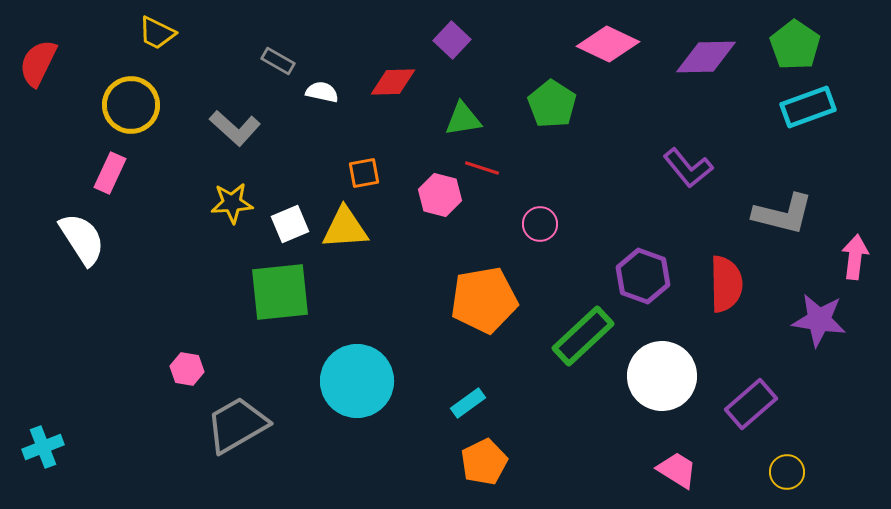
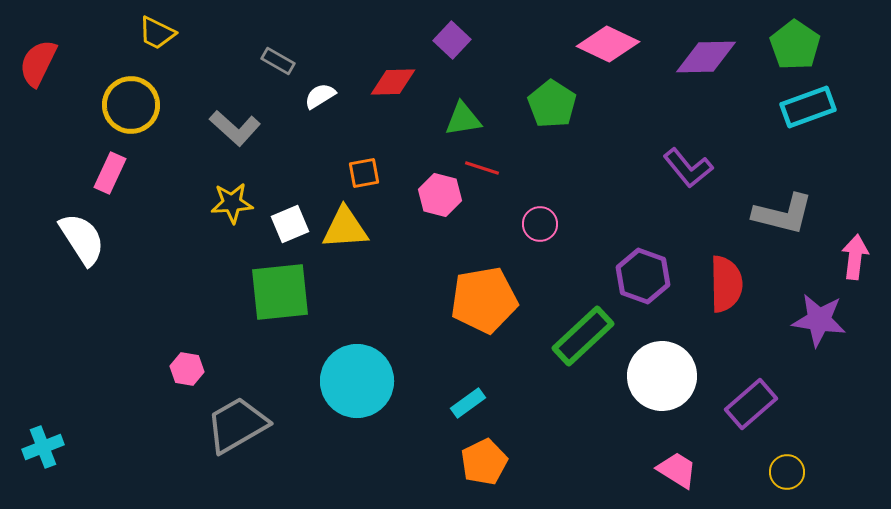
white semicircle at (322, 92): moved 2 px left, 4 px down; rotated 44 degrees counterclockwise
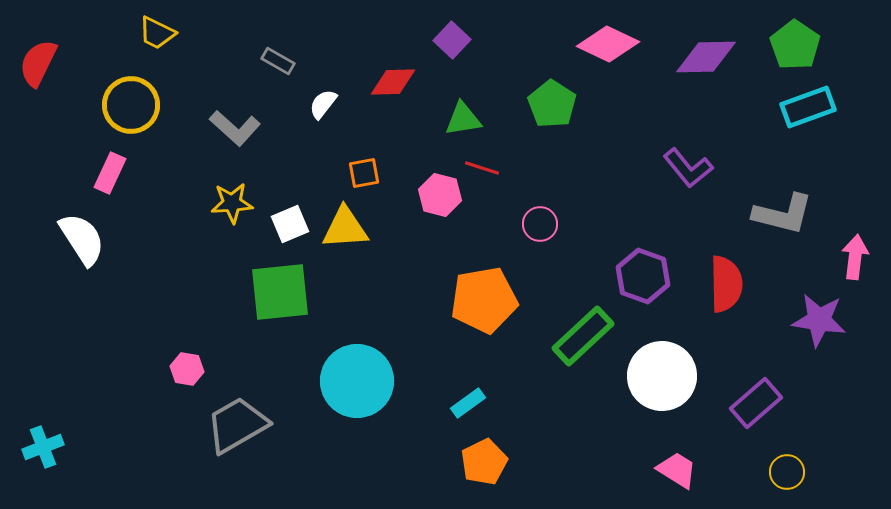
white semicircle at (320, 96): moved 3 px right, 8 px down; rotated 20 degrees counterclockwise
purple rectangle at (751, 404): moved 5 px right, 1 px up
